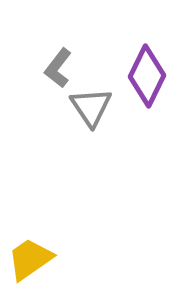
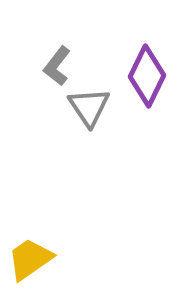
gray L-shape: moved 1 px left, 2 px up
gray triangle: moved 2 px left
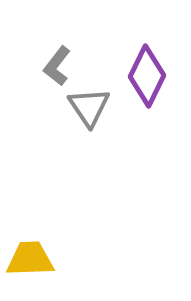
yellow trapezoid: rotated 33 degrees clockwise
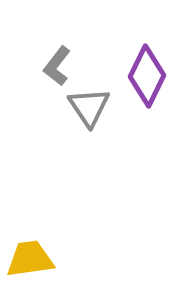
yellow trapezoid: rotated 6 degrees counterclockwise
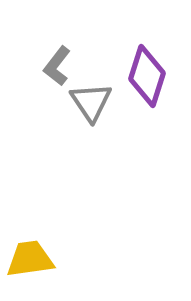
purple diamond: rotated 8 degrees counterclockwise
gray triangle: moved 2 px right, 5 px up
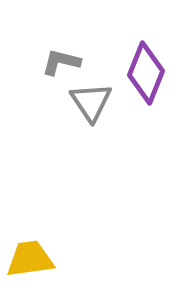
gray L-shape: moved 4 px right, 4 px up; rotated 66 degrees clockwise
purple diamond: moved 1 px left, 3 px up; rotated 4 degrees clockwise
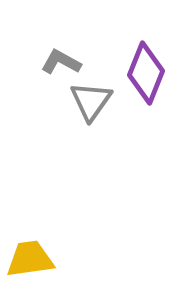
gray L-shape: rotated 15 degrees clockwise
gray triangle: moved 1 px up; rotated 9 degrees clockwise
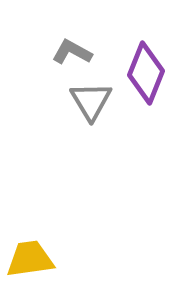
gray L-shape: moved 11 px right, 10 px up
gray triangle: rotated 6 degrees counterclockwise
